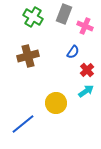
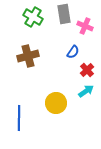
gray rectangle: rotated 30 degrees counterclockwise
blue line: moved 4 px left, 6 px up; rotated 50 degrees counterclockwise
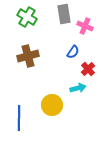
green cross: moved 6 px left
red cross: moved 1 px right, 1 px up
cyan arrow: moved 8 px left, 3 px up; rotated 21 degrees clockwise
yellow circle: moved 4 px left, 2 px down
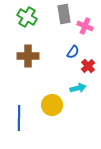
brown cross: rotated 15 degrees clockwise
red cross: moved 3 px up
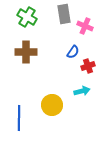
brown cross: moved 2 px left, 4 px up
red cross: rotated 24 degrees clockwise
cyan arrow: moved 4 px right, 3 px down
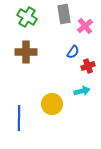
pink cross: rotated 28 degrees clockwise
yellow circle: moved 1 px up
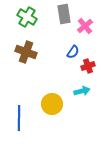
brown cross: rotated 20 degrees clockwise
